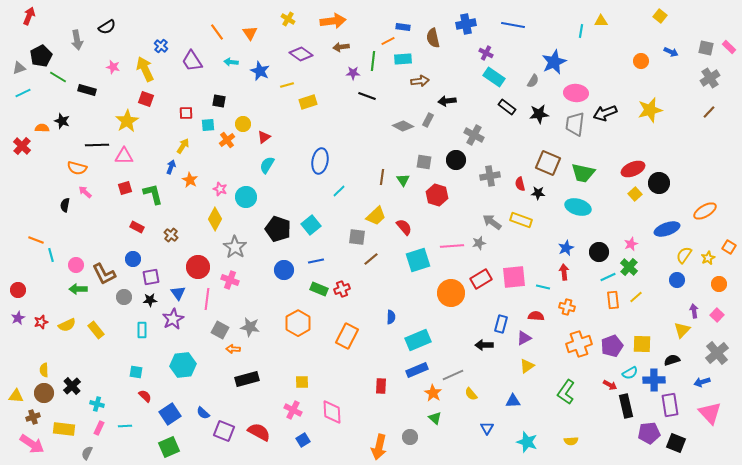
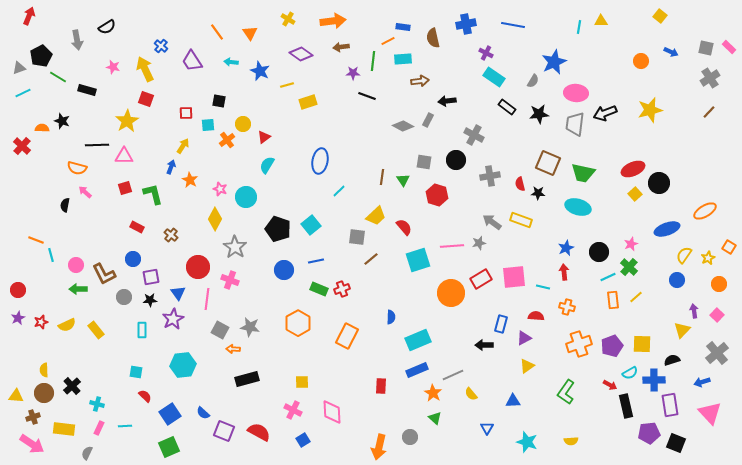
cyan line at (581, 31): moved 2 px left, 4 px up
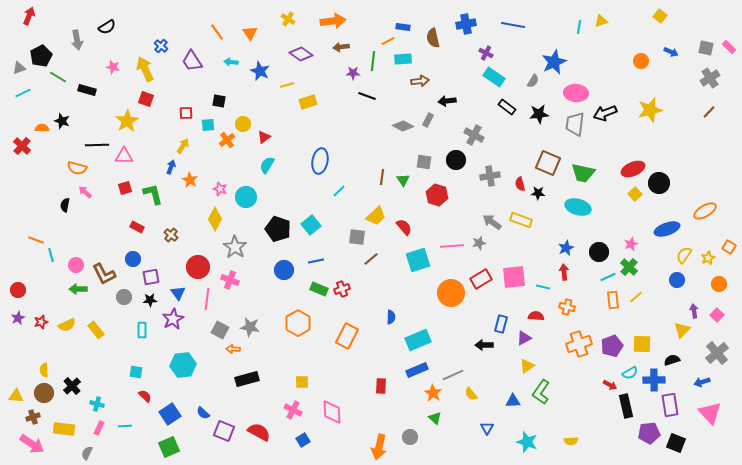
yellow triangle at (601, 21): rotated 16 degrees counterclockwise
green L-shape at (566, 392): moved 25 px left
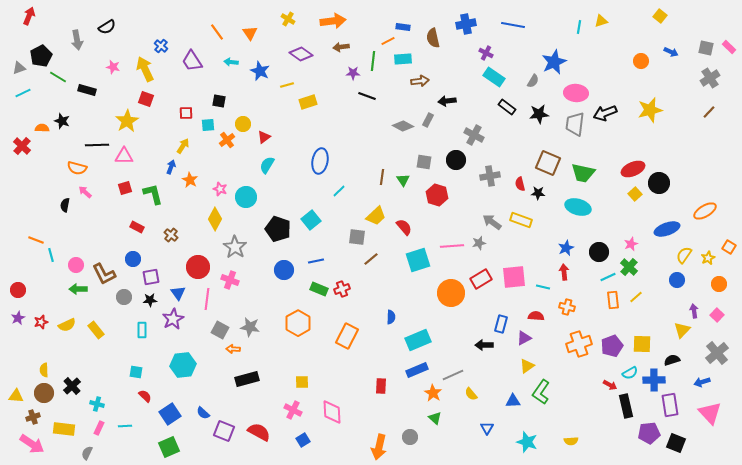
cyan square at (311, 225): moved 5 px up
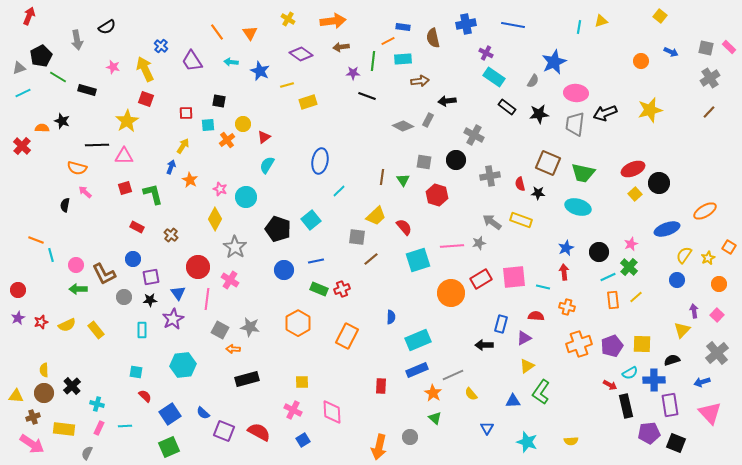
pink cross at (230, 280): rotated 12 degrees clockwise
